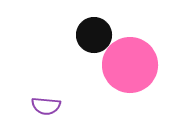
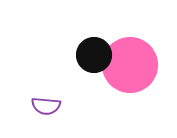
black circle: moved 20 px down
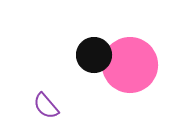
purple semicircle: rotated 44 degrees clockwise
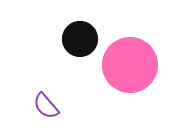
black circle: moved 14 px left, 16 px up
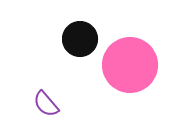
purple semicircle: moved 2 px up
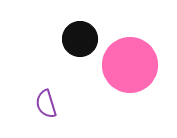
purple semicircle: rotated 24 degrees clockwise
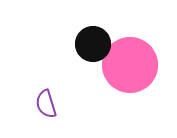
black circle: moved 13 px right, 5 px down
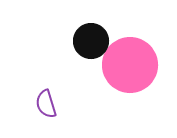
black circle: moved 2 px left, 3 px up
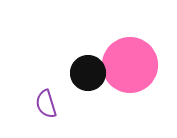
black circle: moved 3 px left, 32 px down
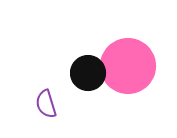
pink circle: moved 2 px left, 1 px down
